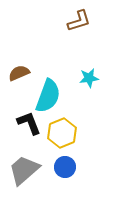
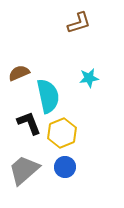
brown L-shape: moved 2 px down
cyan semicircle: rotated 32 degrees counterclockwise
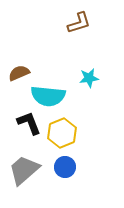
cyan semicircle: rotated 108 degrees clockwise
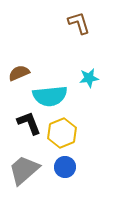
brown L-shape: rotated 90 degrees counterclockwise
cyan semicircle: moved 2 px right; rotated 12 degrees counterclockwise
